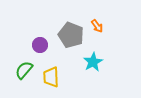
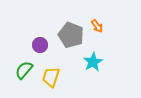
yellow trapezoid: rotated 20 degrees clockwise
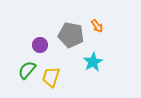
gray pentagon: rotated 10 degrees counterclockwise
green semicircle: moved 3 px right
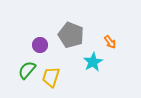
orange arrow: moved 13 px right, 16 px down
gray pentagon: rotated 10 degrees clockwise
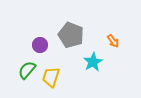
orange arrow: moved 3 px right, 1 px up
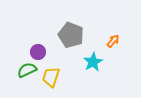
orange arrow: rotated 104 degrees counterclockwise
purple circle: moved 2 px left, 7 px down
green semicircle: rotated 24 degrees clockwise
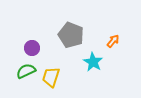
purple circle: moved 6 px left, 4 px up
cyan star: rotated 12 degrees counterclockwise
green semicircle: moved 1 px left, 1 px down
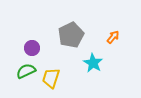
gray pentagon: rotated 25 degrees clockwise
orange arrow: moved 4 px up
cyan star: moved 1 px down
yellow trapezoid: moved 1 px down
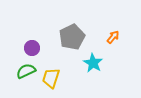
gray pentagon: moved 1 px right, 2 px down
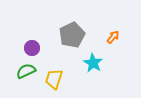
gray pentagon: moved 2 px up
yellow trapezoid: moved 3 px right, 1 px down
